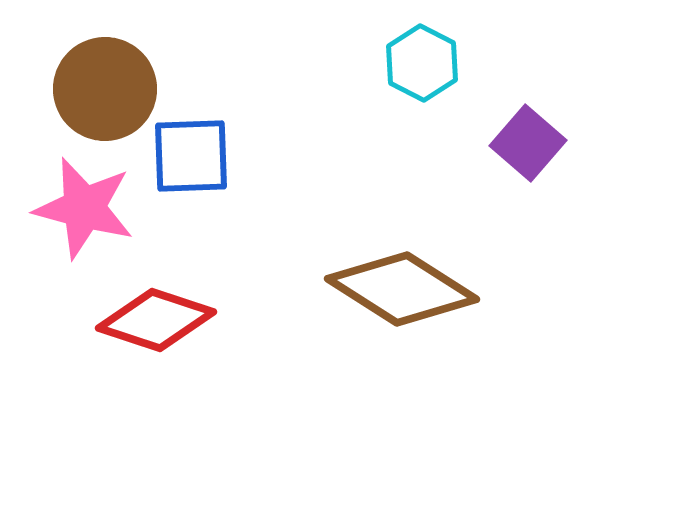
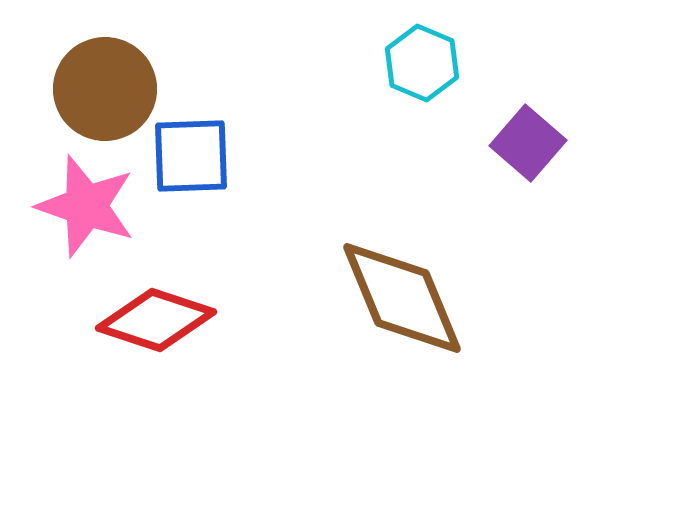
cyan hexagon: rotated 4 degrees counterclockwise
pink star: moved 2 px right, 2 px up; rotated 4 degrees clockwise
brown diamond: moved 9 px down; rotated 35 degrees clockwise
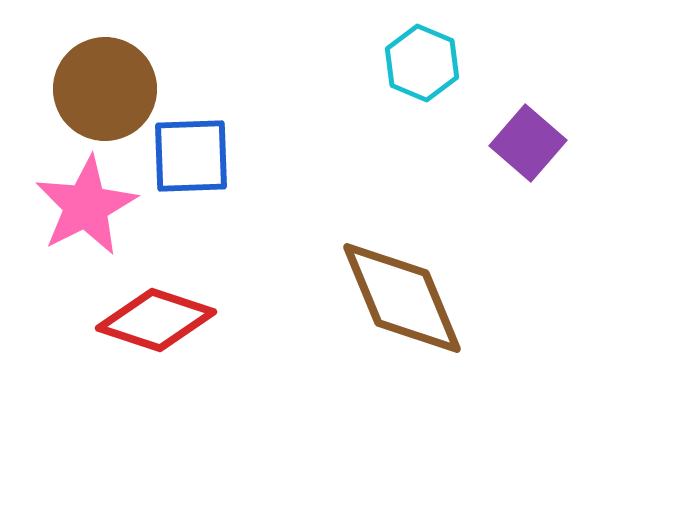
pink star: rotated 26 degrees clockwise
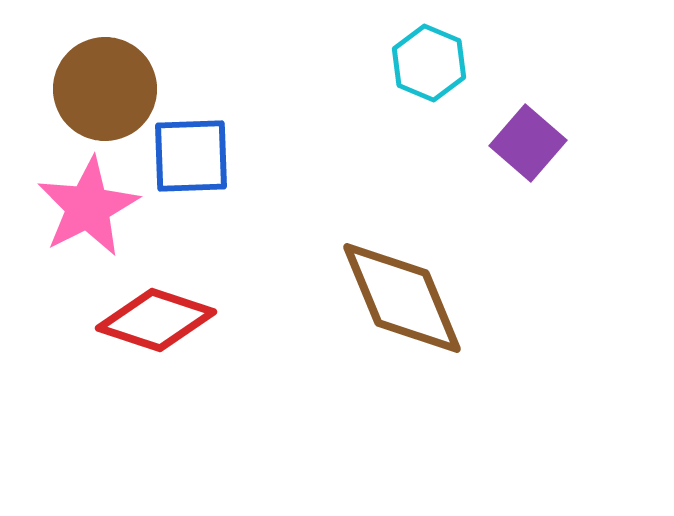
cyan hexagon: moved 7 px right
pink star: moved 2 px right, 1 px down
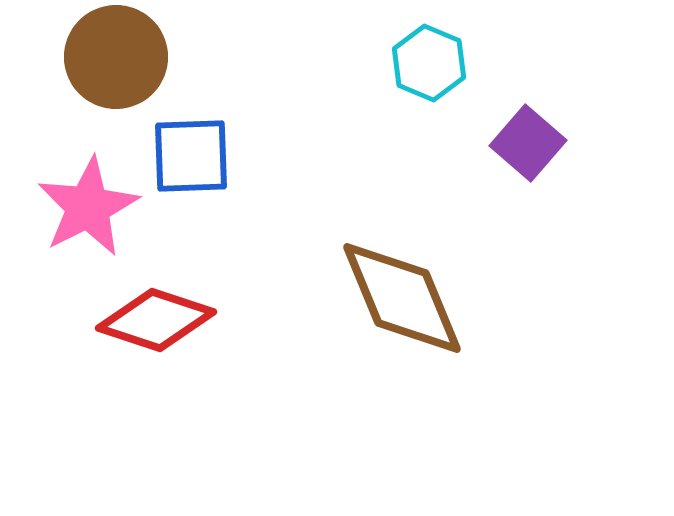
brown circle: moved 11 px right, 32 px up
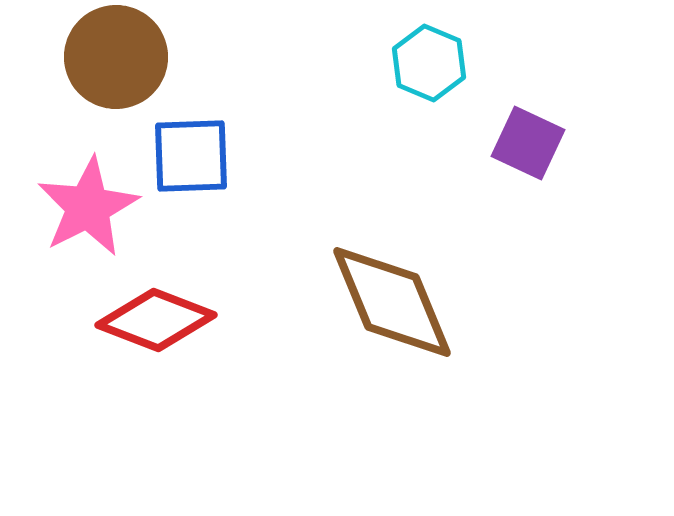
purple square: rotated 16 degrees counterclockwise
brown diamond: moved 10 px left, 4 px down
red diamond: rotated 3 degrees clockwise
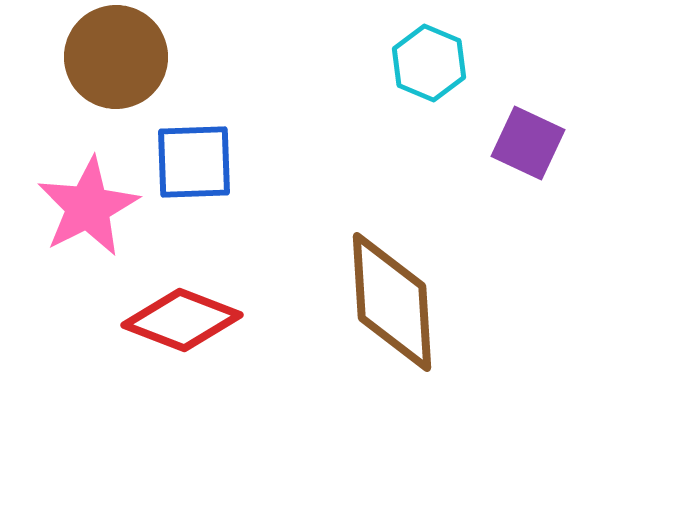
blue square: moved 3 px right, 6 px down
brown diamond: rotated 19 degrees clockwise
red diamond: moved 26 px right
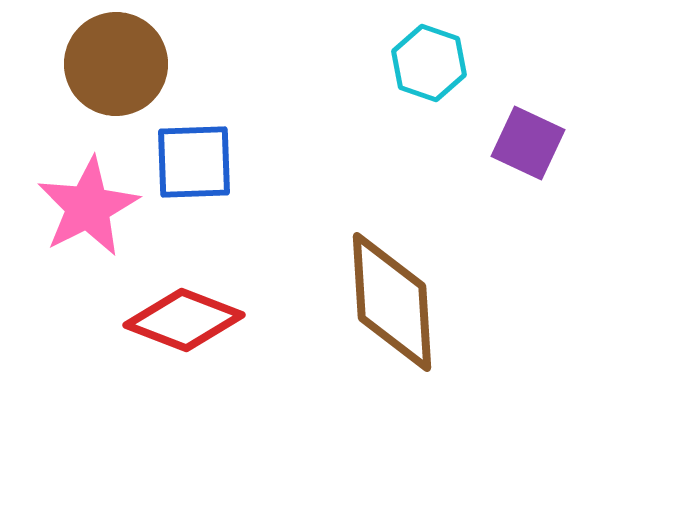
brown circle: moved 7 px down
cyan hexagon: rotated 4 degrees counterclockwise
red diamond: moved 2 px right
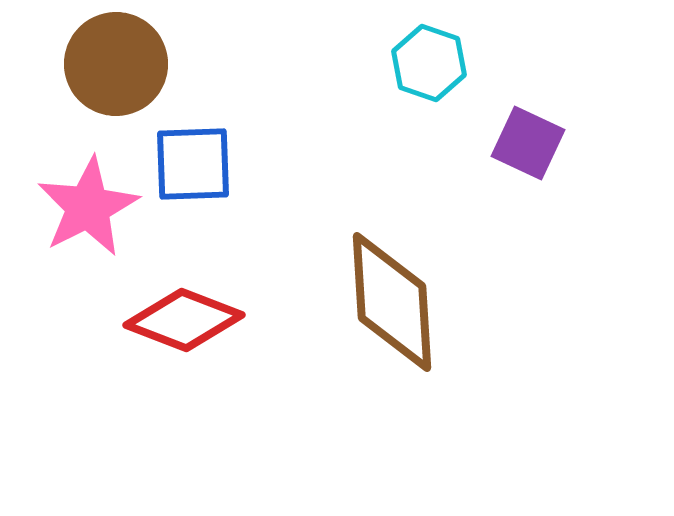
blue square: moved 1 px left, 2 px down
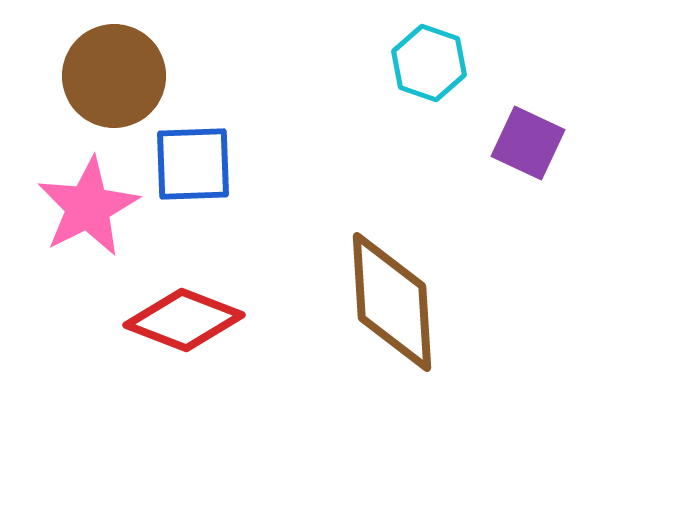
brown circle: moved 2 px left, 12 px down
